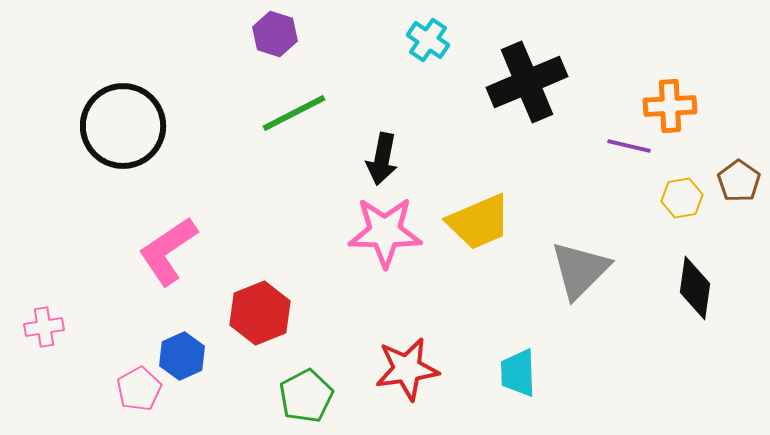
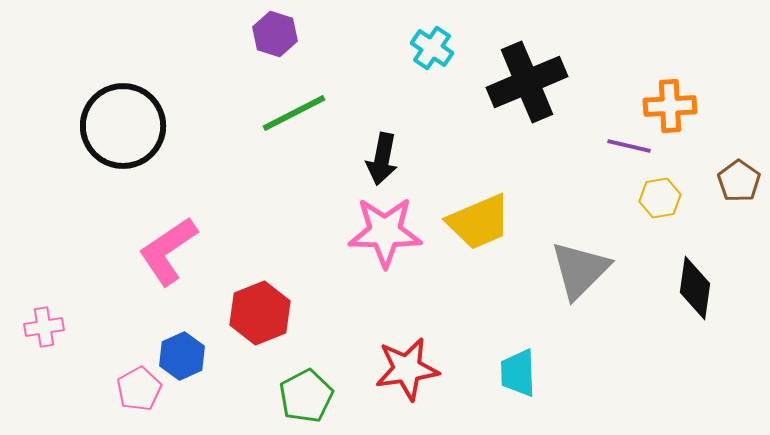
cyan cross: moved 4 px right, 8 px down
yellow hexagon: moved 22 px left
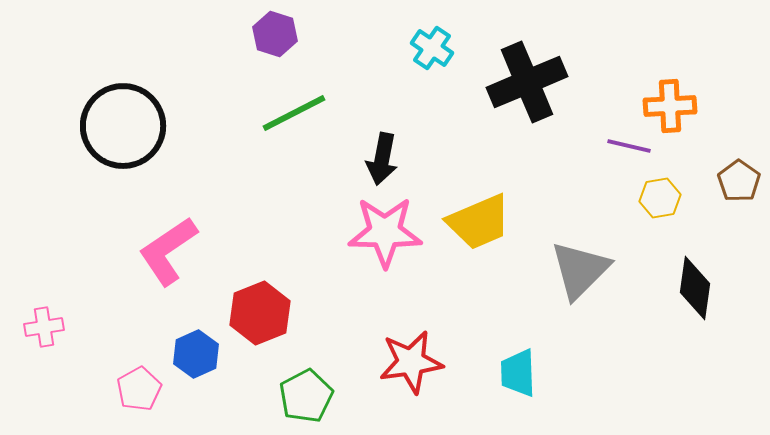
blue hexagon: moved 14 px right, 2 px up
red star: moved 4 px right, 7 px up
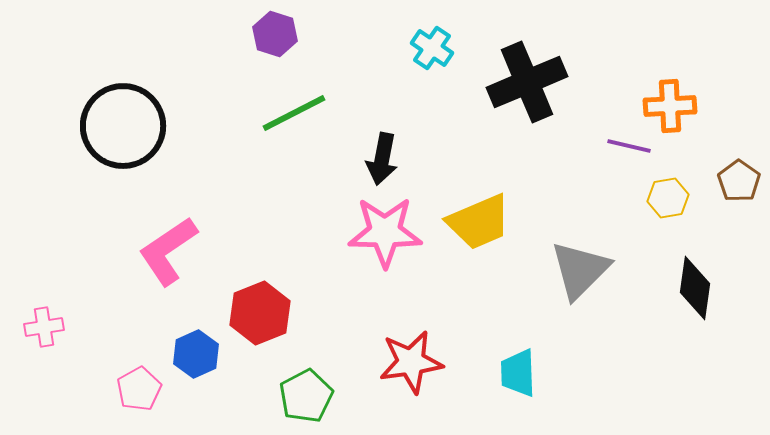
yellow hexagon: moved 8 px right
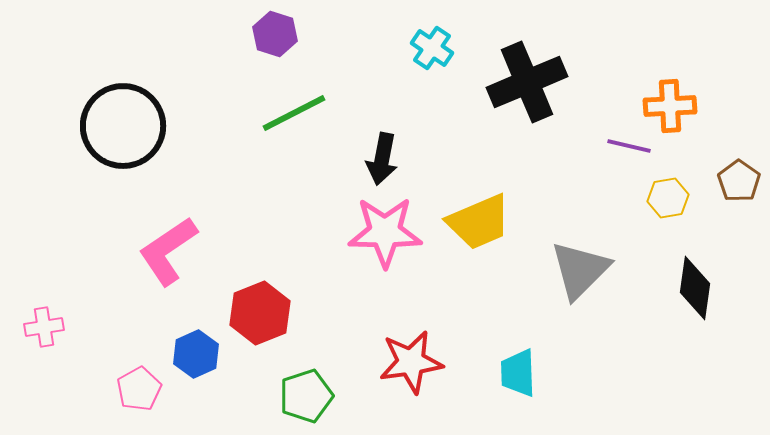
green pentagon: rotated 10 degrees clockwise
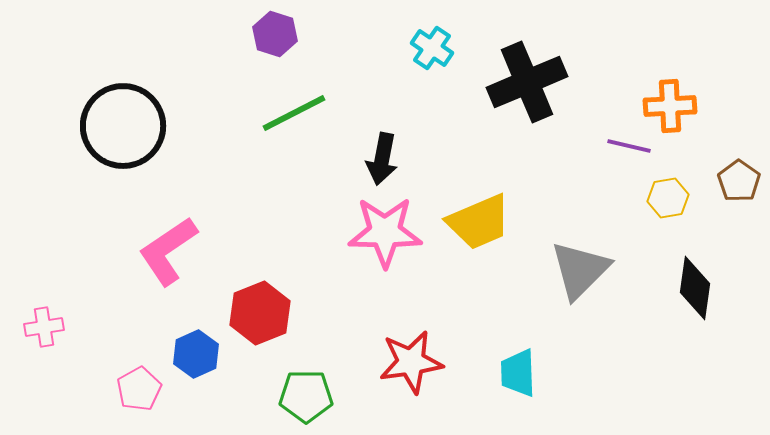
green pentagon: rotated 18 degrees clockwise
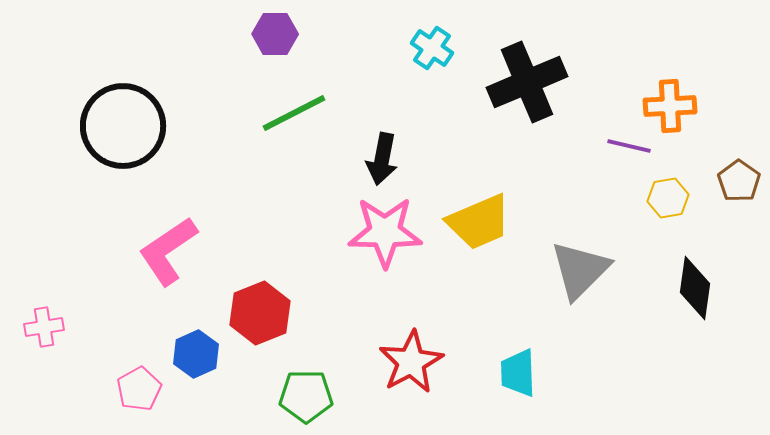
purple hexagon: rotated 18 degrees counterclockwise
red star: rotated 20 degrees counterclockwise
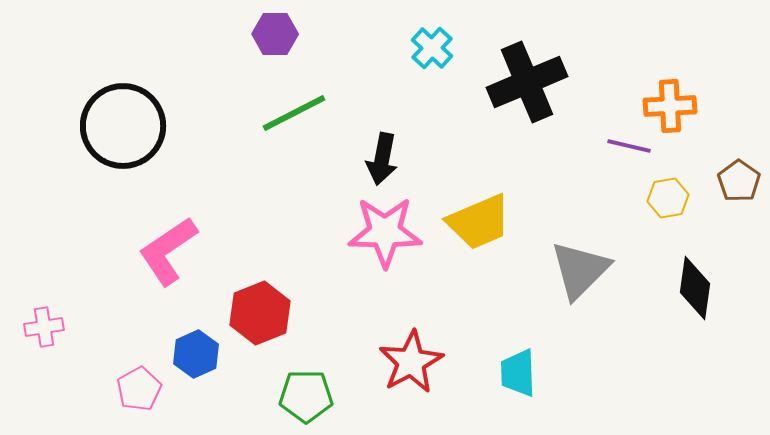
cyan cross: rotated 9 degrees clockwise
